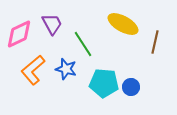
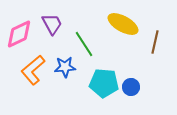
green line: moved 1 px right
blue star: moved 1 px left, 2 px up; rotated 20 degrees counterclockwise
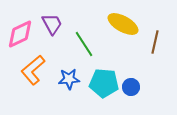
pink diamond: moved 1 px right
blue star: moved 4 px right, 12 px down
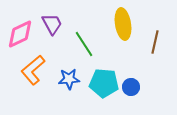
yellow ellipse: rotated 52 degrees clockwise
